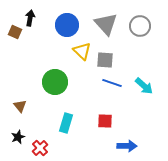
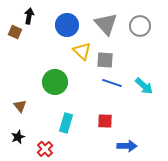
black arrow: moved 1 px left, 2 px up
red cross: moved 5 px right, 1 px down
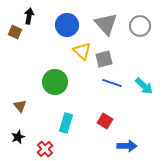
gray square: moved 1 px left, 1 px up; rotated 18 degrees counterclockwise
red square: rotated 28 degrees clockwise
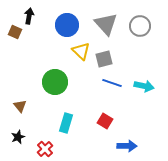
yellow triangle: moved 1 px left
cyan arrow: rotated 30 degrees counterclockwise
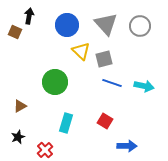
brown triangle: rotated 40 degrees clockwise
red cross: moved 1 px down
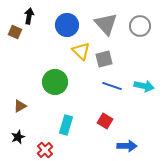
blue line: moved 3 px down
cyan rectangle: moved 2 px down
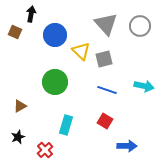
black arrow: moved 2 px right, 2 px up
blue circle: moved 12 px left, 10 px down
blue line: moved 5 px left, 4 px down
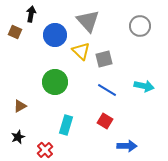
gray triangle: moved 18 px left, 3 px up
blue line: rotated 12 degrees clockwise
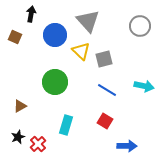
brown square: moved 5 px down
red cross: moved 7 px left, 6 px up
